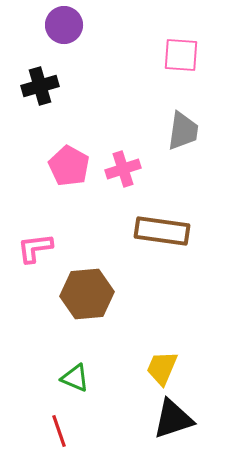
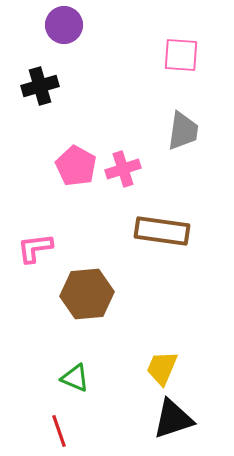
pink pentagon: moved 7 px right
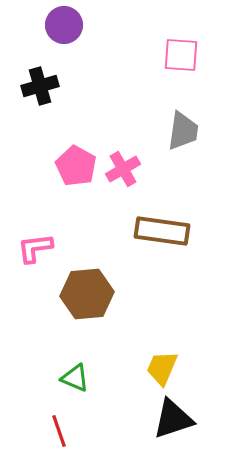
pink cross: rotated 12 degrees counterclockwise
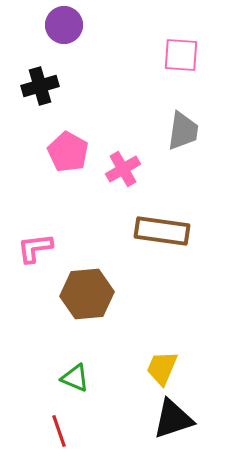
pink pentagon: moved 8 px left, 14 px up
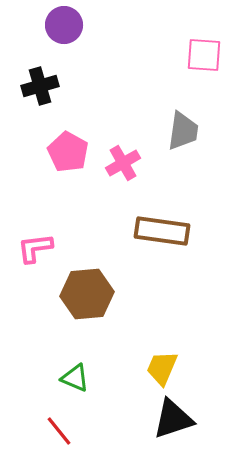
pink square: moved 23 px right
pink cross: moved 6 px up
red line: rotated 20 degrees counterclockwise
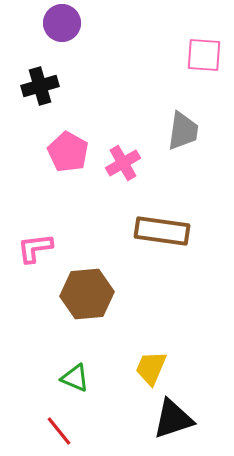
purple circle: moved 2 px left, 2 px up
yellow trapezoid: moved 11 px left
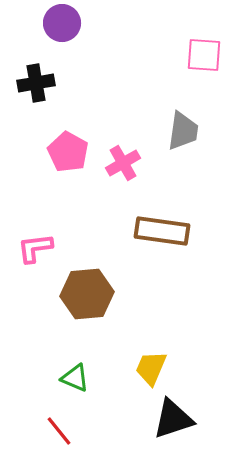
black cross: moved 4 px left, 3 px up; rotated 6 degrees clockwise
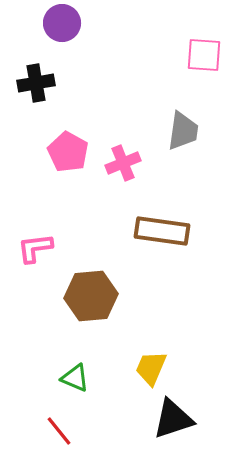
pink cross: rotated 8 degrees clockwise
brown hexagon: moved 4 px right, 2 px down
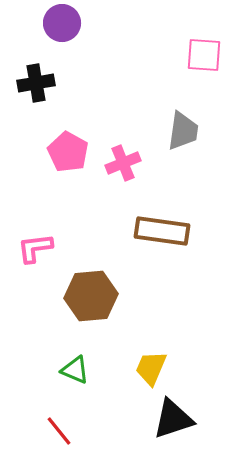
green triangle: moved 8 px up
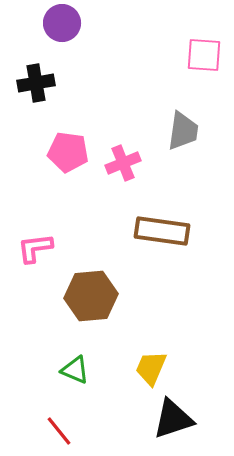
pink pentagon: rotated 21 degrees counterclockwise
